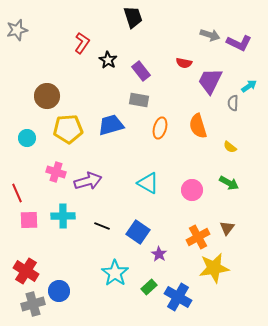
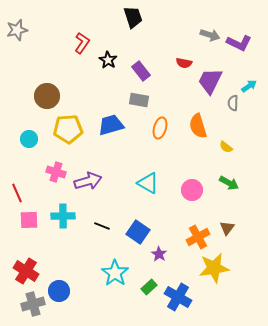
cyan circle: moved 2 px right, 1 px down
yellow semicircle: moved 4 px left
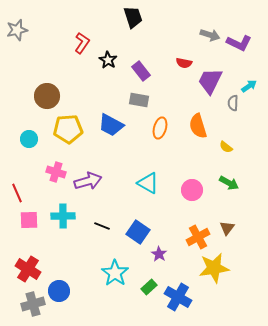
blue trapezoid: rotated 136 degrees counterclockwise
red cross: moved 2 px right, 2 px up
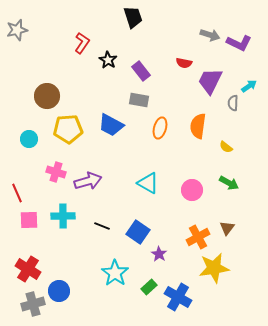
orange semicircle: rotated 25 degrees clockwise
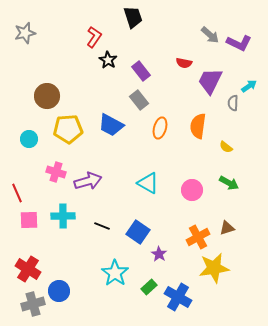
gray star: moved 8 px right, 3 px down
gray arrow: rotated 24 degrees clockwise
red L-shape: moved 12 px right, 6 px up
gray rectangle: rotated 42 degrees clockwise
brown triangle: rotated 35 degrees clockwise
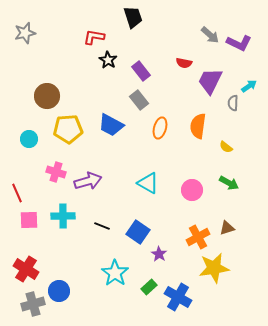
red L-shape: rotated 115 degrees counterclockwise
red cross: moved 2 px left
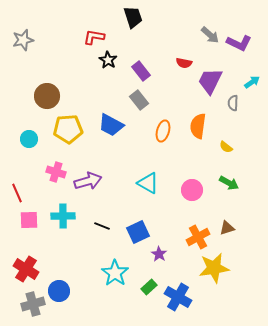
gray star: moved 2 px left, 7 px down
cyan arrow: moved 3 px right, 4 px up
orange ellipse: moved 3 px right, 3 px down
blue square: rotated 30 degrees clockwise
